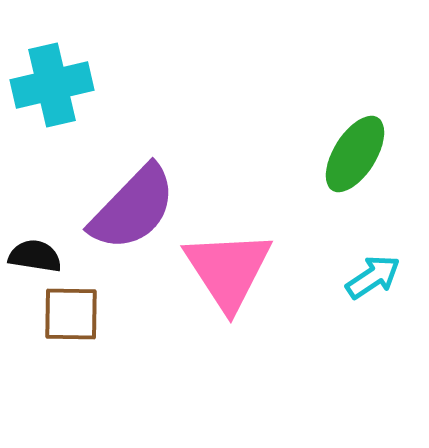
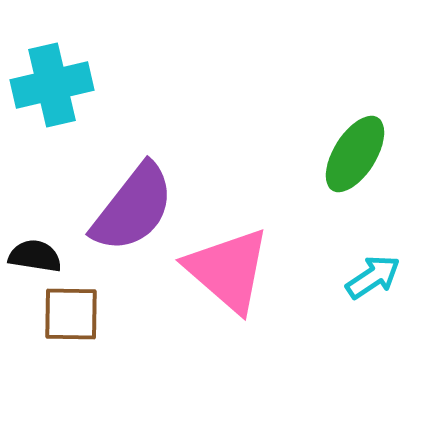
purple semicircle: rotated 6 degrees counterclockwise
pink triangle: rotated 16 degrees counterclockwise
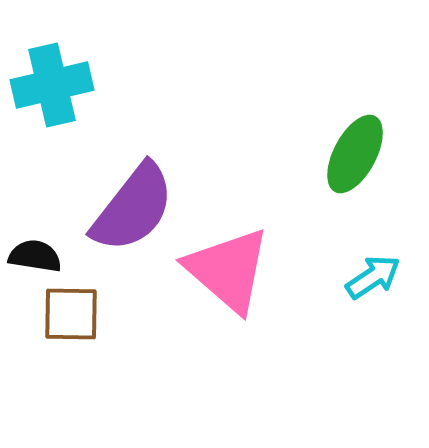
green ellipse: rotated 4 degrees counterclockwise
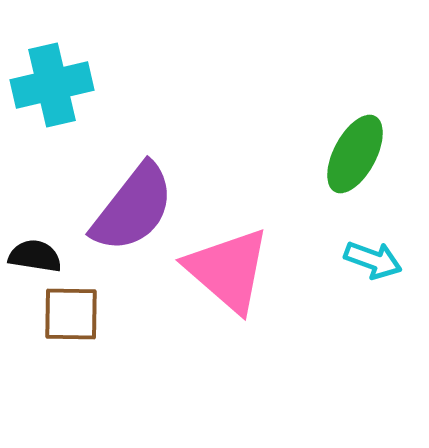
cyan arrow: moved 17 px up; rotated 54 degrees clockwise
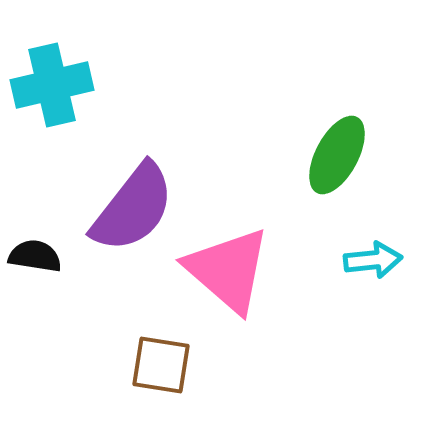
green ellipse: moved 18 px left, 1 px down
cyan arrow: rotated 26 degrees counterclockwise
brown square: moved 90 px right, 51 px down; rotated 8 degrees clockwise
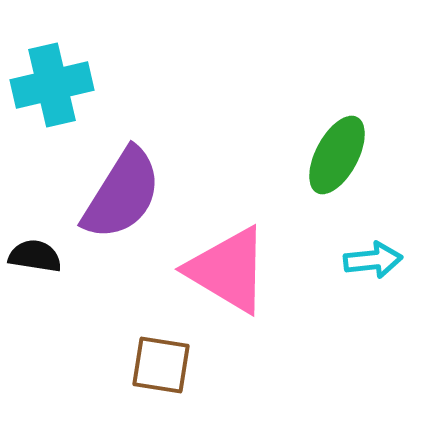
purple semicircle: moved 11 px left, 14 px up; rotated 6 degrees counterclockwise
pink triangle: rotated 10 degrees counterclockwise
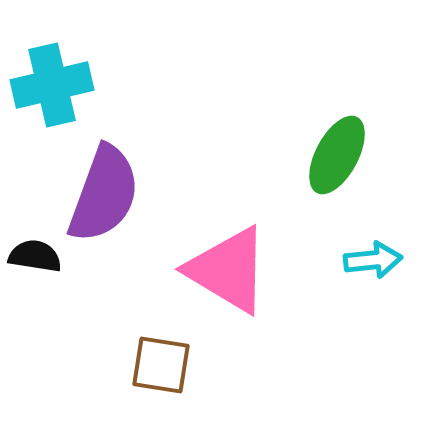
purple semicircle: moved 18 px left; rotated 12 degrees counterclockwise
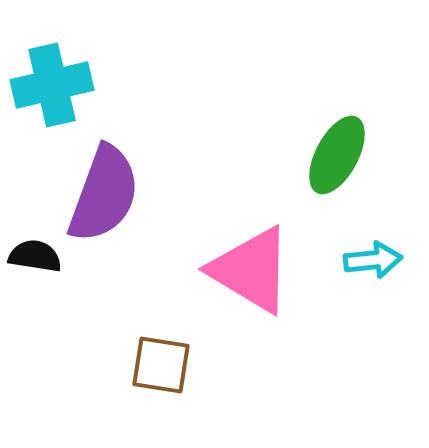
pink triangle: moved 23 px right
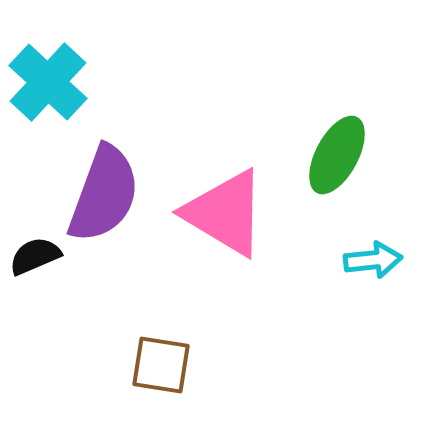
cyan cross: moved 4 px left, 3 px up; rotated 34 degrees counterclockwise
black semicircle: rotated 32 degrees counterclockwise
pink triangle: moved 26 px left, 57 px up
